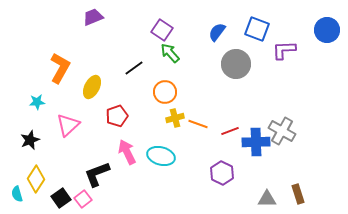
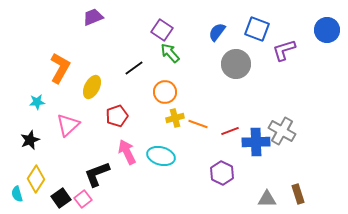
purple L-shape: rotated 15 degrees counterclockwise
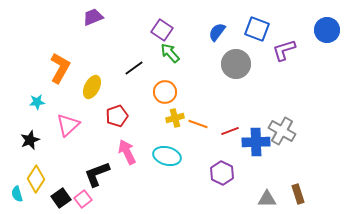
cyan ellipse: moved 6 px right
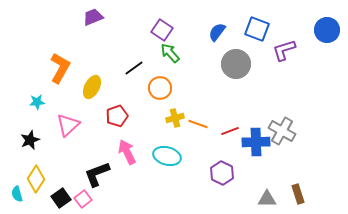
orange circle: moved 5 px left, 4 px up
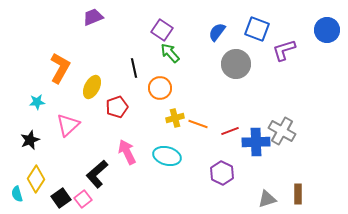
black line: rotated 66 degrees counterclockwise
red pentagon: moved 9 px up
black L-shape: rotated 20 degrees counterclockwise
brown rectangle: rotated 18 degrees clockwise
gray triangle: rotated 18 degrees counterclockwise
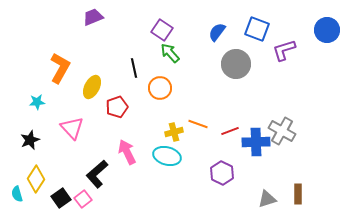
yellow cross: moved 1 px left, 14 px down
pink triangle: moved 4 px right, 3 px down; rotated 30 degrees counterclockwise
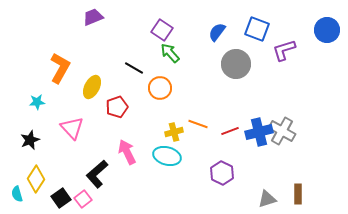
black line: rotated 48 degrees counterclockwise
blue cross: moved 3 px right, 10 px up; rotated 12 degrees counterclockwise
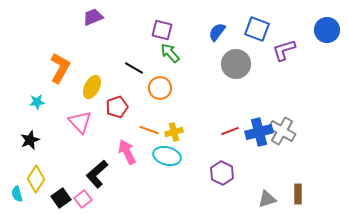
purple square: rotated 20 degrees counterclockwise
orange line: moved 49 px left, 6 px down
pink triangle: moved 8 px right, 6 px up
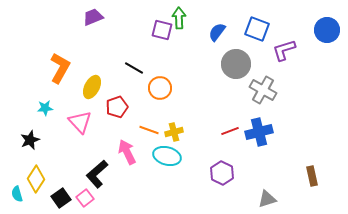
green arrow: moved 9 px right, 35 px up; rotated 40 degrees clockwise
cyan star: moved 8 px right, 6 px down
gray cross: moved 19 px left, 41 px up
brown rectangle: moved 14 px right, 18 px up; rotated 12 degrees counterclockwise
pink square: moved 2 px right, 1 px up
